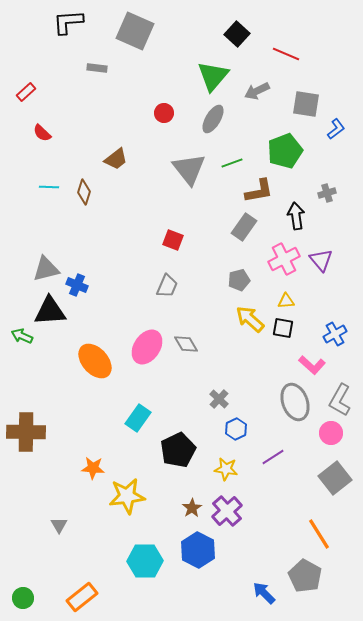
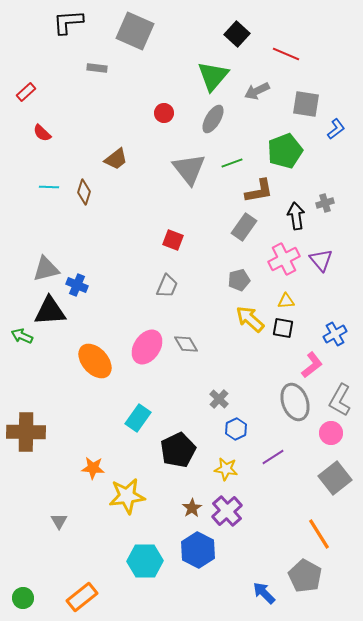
gray cross at (327, 193): moved 2 px left, 10 px down
pink L-shape at (312, 365): rotated 80 degrees counterclockwise
gray triangle at (59, 525): moved 4 px up
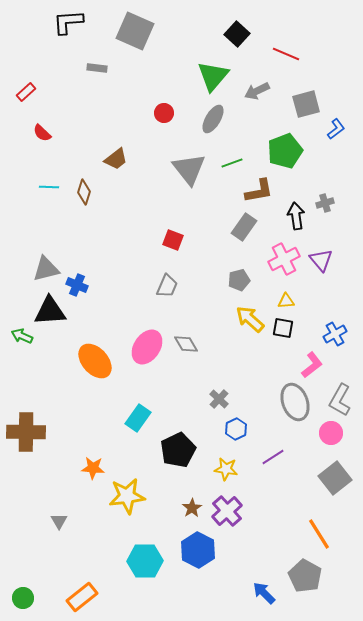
gray square at (306, 104): rotated 24 degrees counterclockwise
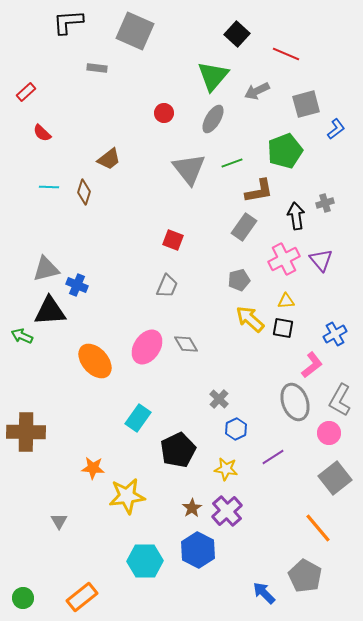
brown trapezoid at (116, 159): moved 7 px left
pink circle at (331, 433): moved 2 px left
orange line at (319, 534): moved 1 px left, 6 px up; rotated 8 degrees counterclockwise
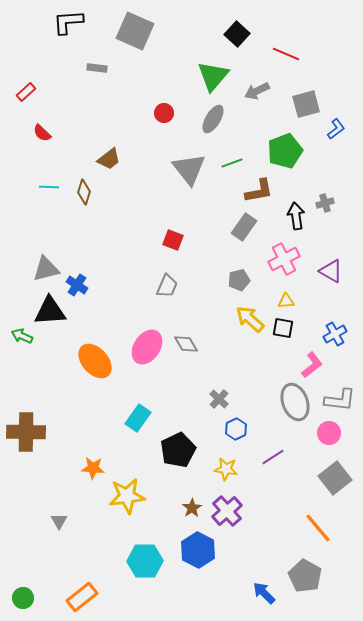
purple triangle at (321, 260): moved 10 px right, 11 px down; rotated 20 degrees counterclockwise
blue cross at (77, 285): rotated 10 degrees clockwise
gray L-shape at (340, 400): rotated 112 degrees counterclockwise
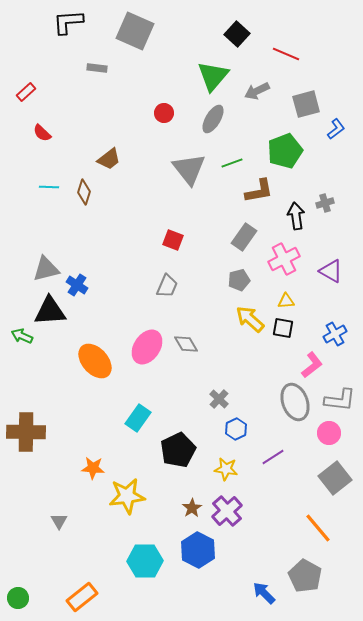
gray rectangle at (244, 227): moved 10 px down
green circle at (23, 598): moved 5 px left
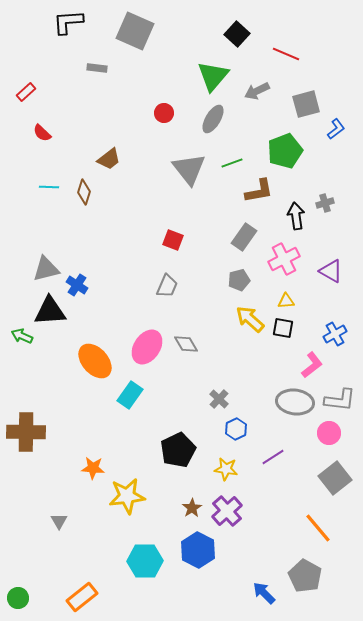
gray ellipse at (295, 402): rotated 63 degrees counterclockwise
cyan rectangle at (138, 418): moved 8 px left, 23 px up
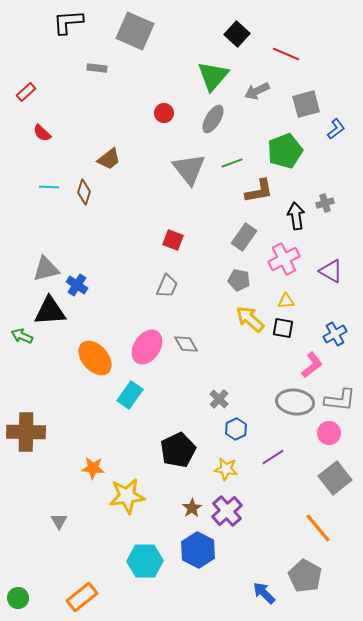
gray pentagon at (239, 280): rotated 25 degrees clockwise
orange ellipse at (95, 361): moved 3 px up
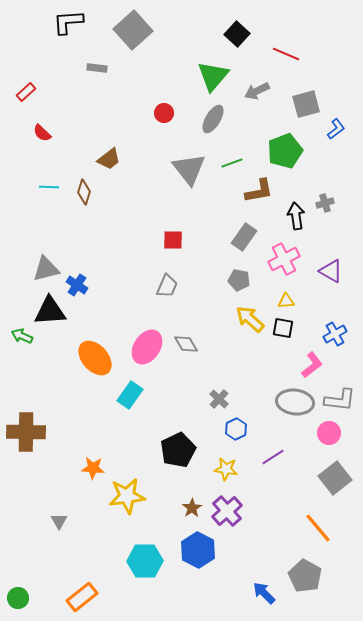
gray square at (135, 31): moved 2 px left, 1 px up; rotated 24 degrees clockwise
red square at (173, 240): rotated 20 degrees counterclockwise
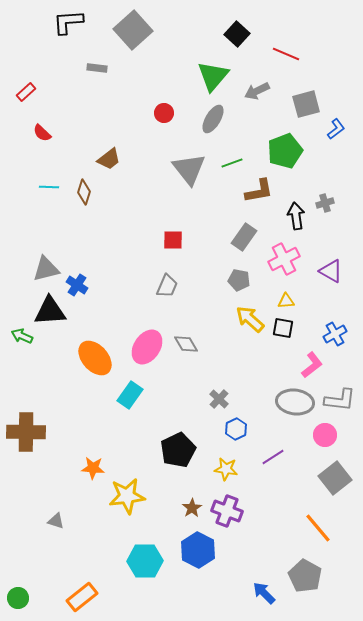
pink circle at (329, 433): moved 4 px left, 2 px down
purple cross at (227, 511): rotated 28 degrees counterclockwise
gray triangle at (59, 521): moved 3 px left; rotated 42 degrees counterclockwise
